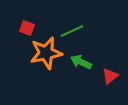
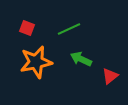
green line: moved 3 px left, 2 px up
orange star: moved 10 px left, 9 px down
green arrow: moved 3 px up
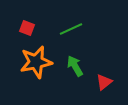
green line: moved 2 px right
green arrow: moved 6 px left, 7 px down; rotated 35 degrees clockwise
red triangle: moved 6 px left, 6 px down
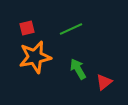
red square: rotated 35 degrees counterclockwise
orange star: moved 1 px left, 5 px up
green arrow: moved 3 px right, 3 px down
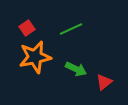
red square: rotated 21 degrees counterclockwise
green arrow: moved 2 px left; rotated 145 degrees clockwise
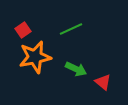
red square: moved 4 px left, 2 px down
red triangle: moved 1 px left; rotated 42 degrees counterclockwise
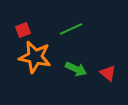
red square: rotated 14 degrees clockwise
orange star: rotated 24 degrees clockwise
red triangle: moved 5 px right, 9 px up
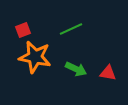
red triangle: rotated 30 degrees counterclockwise
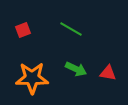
green line: rotated 55 degrees clockwise
orange star: moved 3 px left, 21 px down; rotated 12 degrees counterclockwise
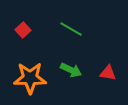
red square: rotated 21 degrees counterclockwise
green arrow: moved 5 px left, 1 px down
orange star: moved 2 px left
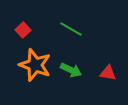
orange star: moved 5 px right, 13 px up; rotated 20 degrees clockwise
